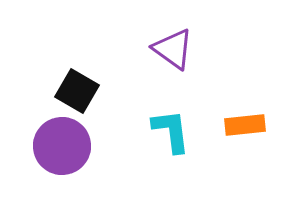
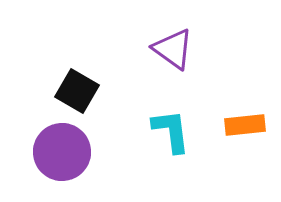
purple circle: moved 6 px down
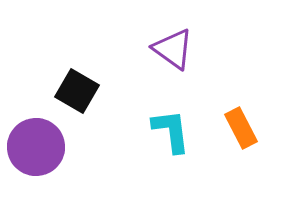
orange rectangle: moved 4 px left, 3 px down; rotated 69 degrees clockwise
purple circle: moved 26 px left, 5 px up
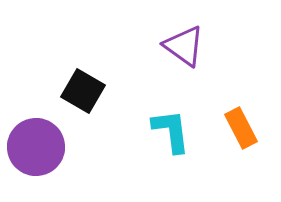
purple triangle: moved 11 px right, 3 px up
black square: moved 6 px right
